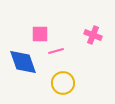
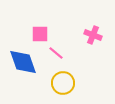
pink line: moved 2 px down; rotated 56 degrees clockwise
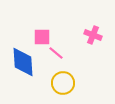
pink square: moved 2 px right, 3 px down
blue diamond: rotated 16 degrees clockwise
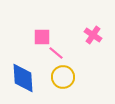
pink cross: rotated 12 degrees clockwise
blue diamond: moved 16 px down
yellow circle: moved 6 px up
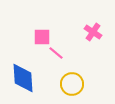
pink cross: moved 3 px up
yellow circle: moved 9 px right, 7 px down
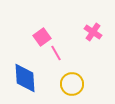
pink square: rotated 36 degrees counterclockwise
pink line: rotated 21 degrees clockwise
blue diamond: moved 2 px right
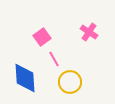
pink cross: moved 4 px left
pink line: moved 2 px left, 6 px down
yellow circle: moved 2 px left, 2 px up
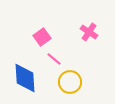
pink line: rotated 21 degrees counterclockwise
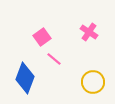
blue diamond: rotated 24 degrees clockwise
yellow circle: moved 23 px right
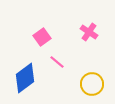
pink line: moved 3 px right, 3 px down
blue diamond: rotated 32 degrees clockwise
yellow circle: moved 1 px left, 2 px down
